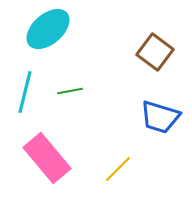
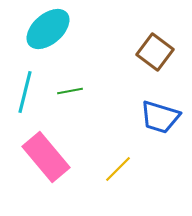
pink rectangle: moved 1 px left, 1 px up
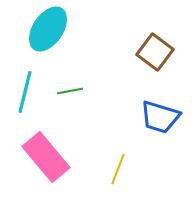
cyan ellipse: rotated 15 degrees counterclockwise
yellow line: rotated 24 degrees counterclockwise
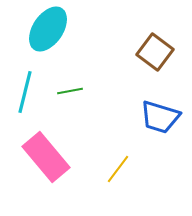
yellow line: rotated 16 degrees clockwise
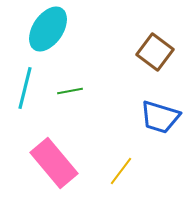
cyan line: moved 4 px up
pink rectangle: moved 8 px right, 6 px down
yellow line: moved 3 px right, 2 px down
